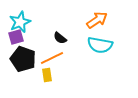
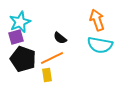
orange arrow: rotated 75 degrees counterclockwise
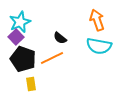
purple square: rotated 28 degrees counterclockwise
cyan semicircle: moved 1 px left, 1 px down
yellow rectangle: moved 16 px left, 9 px down
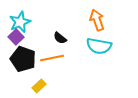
orange line: rotated 15 degrees clockwise
yellow rectangle: moved 8 px right, 2 px down; rotated 56 degrees clockwise
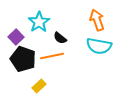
cyan star: moved 19 px right; rotated 10 degrees counterclockwise
orange line: moved 2 px up
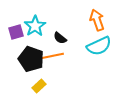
cyan star: moved 4 px left, 4 px down
purple square: moved 5 px up; rotated 28 degrees clockwise
cyan semicircle: rotated 35 degrees counterclockwise
black pentagon: moved 8 px right
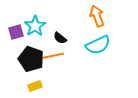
orange arrow: moved 4 px up
cyan semicircle: moved 1 px left, 1 px up
yellow rectangle: moved 4 px left; rotated 24 degrees clockwise
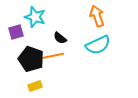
cyan star: moved 9 px up; rotated 20 degrees counterclockwise
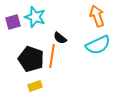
purple square: moved 3 px left, 10 px up
orange line: rotated 70 degrees counterclockwise
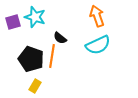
yellow rectangle: rotated 40 degrees counterclockwise
